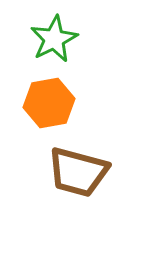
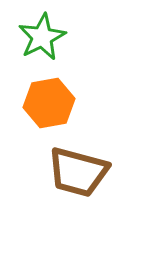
green star: moved 12 px left, 2 px up
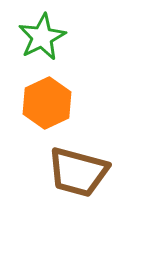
orange hexagon: moved 2 px left; rotated 15 degrees counterclockwise
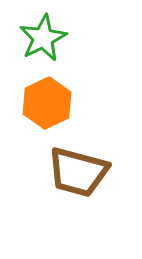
green star: moved 1 px right, 1 px down
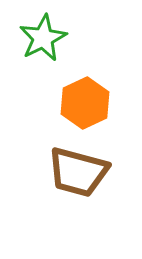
orange hexagon: moved 38 px right
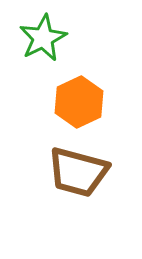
orange hexagon: moved 6 px left, 1 px up
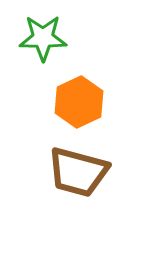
green star: rotated 27 degrees clockwise
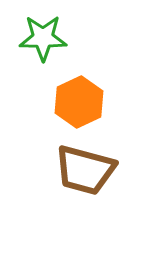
brown trapezoid: moved 7 px right, 2 px up
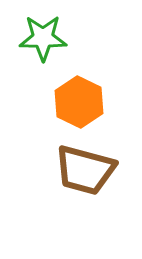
orange hexagon: rotated 9 degrees counterclockwise
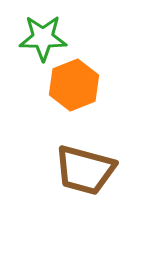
orange hexagon: moved 5 px left, 17 px up; rotated 12 degrees clockwise
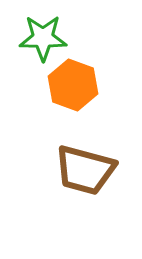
orange hexagon: moved 1 px left; rotated 18 degrees counterclockwise
